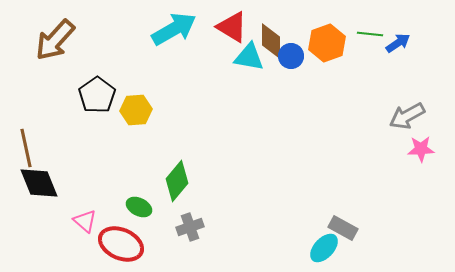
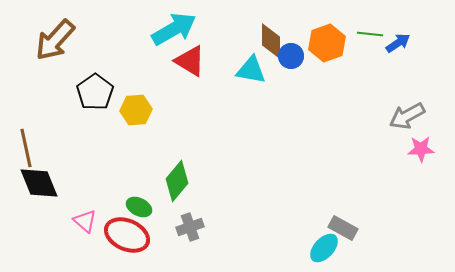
red triangle: moved 42 px left, 34 px down
cyan triangle: moved 2 px right, 13 px down
black pentagon: moved 2 px left, 3 px up
red ellipse: moved 6 px right, 9 px up
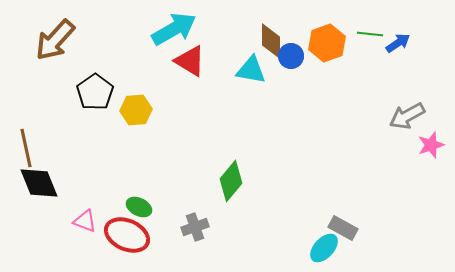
pink star: moved 10 px right, 4 px up; rotated 16 degrees counterclockwise
green diamond: moved 54 px right
pink triangle: rotated 20 degrees counterclockwise
gray cross: moved 5 px right
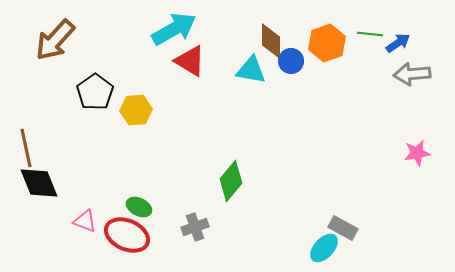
blue circle: moved 5 px down
gray arrow: moved 5 px right, 42 px up; rotated 24 degrees clockwise
pink star: moved 14 px left, 8 px down; rotated 8 degrees clockwise
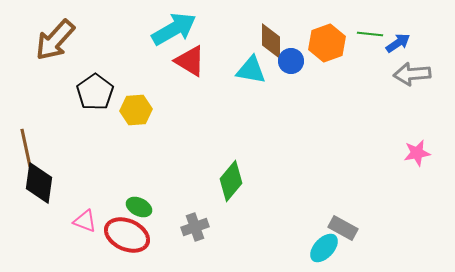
black diamond: rotated 30 degrees clockwise
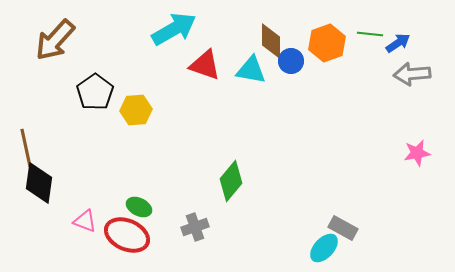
red triangle: moved 15 px right, 4 px down; rotated 12 degrees counterclockwise
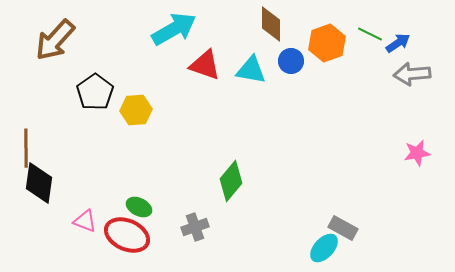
green line: rotated 20 degrees clockwise
brown diamond: moved 17 px up
brown line: rotated 12 degrees clockwise
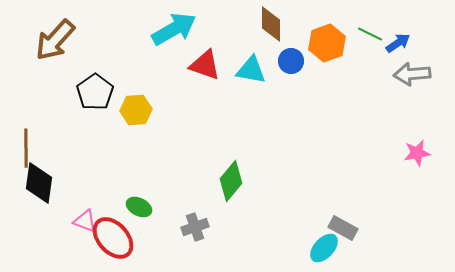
red ellipse: moved 14 px left, 3 px down; rotated 24 degrees clockwise
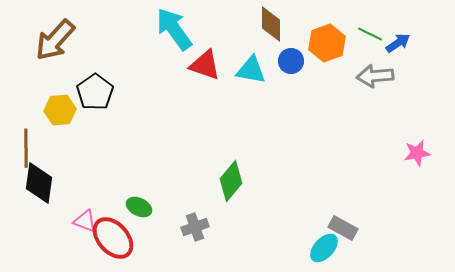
cyan arrow: rotated 96 degrees counterclockwise
gray arrow: moved 37 px left, 2 px down
yellow hexagon: moved 76 px left
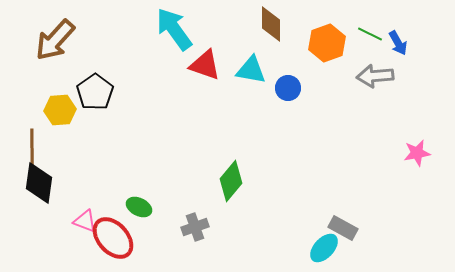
blue arrow: rotated 95 degrees clockwise
blue circle: moved 3 px left, 27 px down
brown line: moved 6 px right
